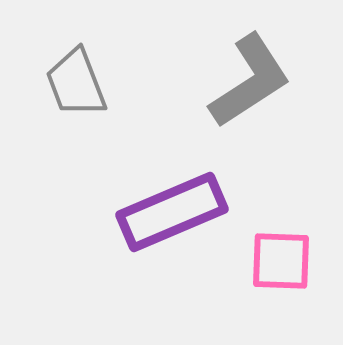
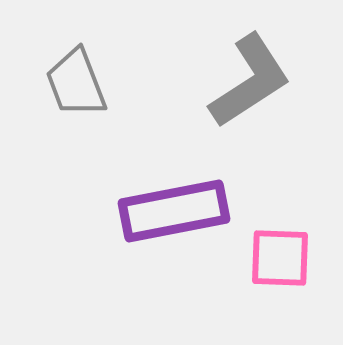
purple rectangle: moved 2 px right, 1 px up; rotated 12 degrees clockwise
pink square: moved 1 px left, 3 px up
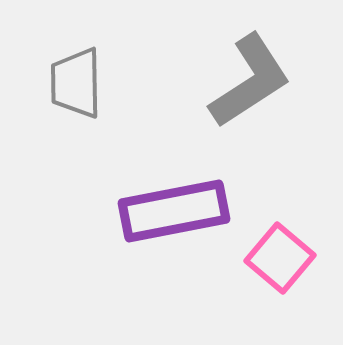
gray trapezoid: rotated 20 degrees clockwise
pink square: rotated 38 degrees clockwise
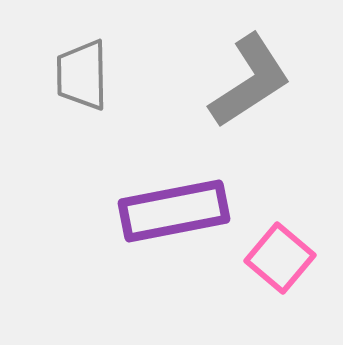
gray trapezoid: moved 6 px right, 8 px up
